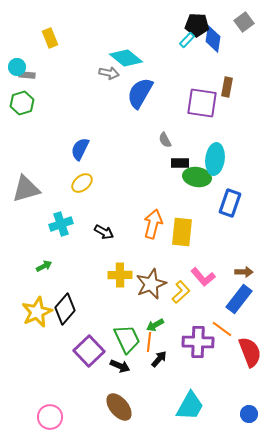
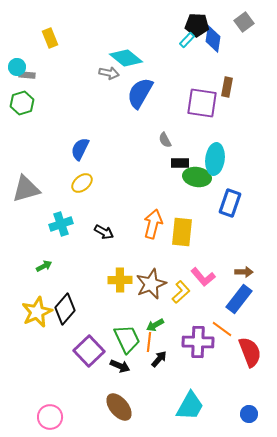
yellow cross at (120, 275): moved 5 px down
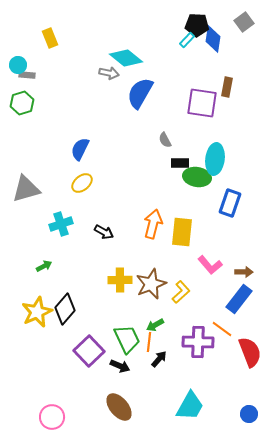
cyan circle at (17, 67): moved 1 px right, 2 px up
pink L-shape at (203, 277): moved 7 px right, 12 px up
pink circle at (50, 417): moved 2 px right
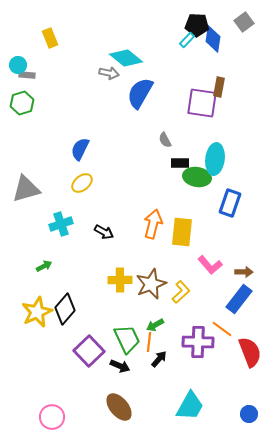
brown rectangle at (227, 87): moved 8 px left
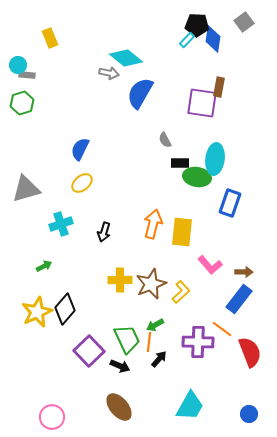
black arrow at (104, 232): rotated 78 degrees clockwise
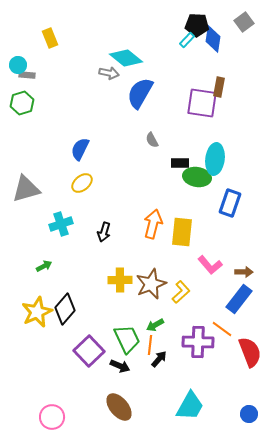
gray semicircle at (165, 140): moved 13 px left
orange line at (149, 342): moved 1 px right, 3 px down
